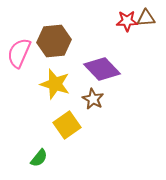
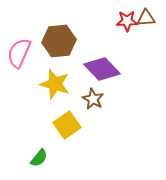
brown hexagon: moved 5 px right
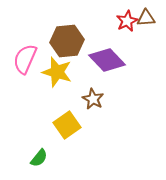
red star: rotated 25 degrees counterclockwise
brown hexagon: moved 8 px right
pink semicircle: moved 6 px right, 6 px down
purple diamond: moved 5 px right, 9 px up
yellow star: moved 2 px right, 12 px up
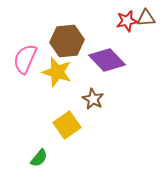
red star: rotated 15 degrees clockwise
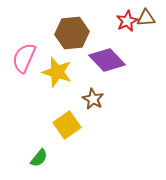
red star: rotated 15 degrees counterclockwise
brown hexagon: moved 5 px right, 8 px up
pink semicircle: moved 1 px left, 1 px up
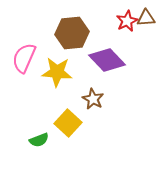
yellow star: rotated 12 degrees counterclockwise
yellow square: moved 1 px right, 2 px up; rotated 12 degrees counterclockwise
green semicircle: moved 18 px up; rotated 30 degrees clockwise
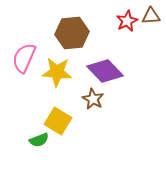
brown triangle: moved 5 px right, 2 px up
purple diamond: moved 2 px left, 11 px down
yellow square: moved 10 px left, 2 px up; rotated 12 degrees counterclockwise
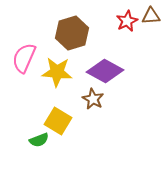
brown hexagon: rotated 12 degrees counterclockwise
purple diamond: rotated 18 degrees counterclockwise
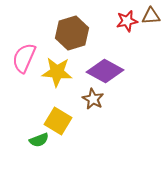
red star: rotated 15 degrees clockwise
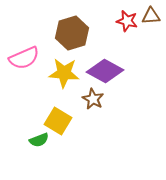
red star: rotated 25 degrees clockwise
pink semicircle: rotated 136 degrees counterclockwise
yellow star: moved 7 px right, 1 px down
